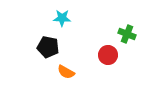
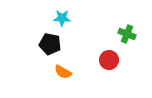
black pentagon: moved 2 px right, 3 px up
red circle: moved 1 px right, 5 px down
orange semicircle: moved 3 px left
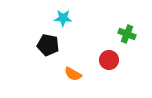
cyan star: moved 1 px right
black pentagon: moved 2 px left, 1 px down
orange semicircle: moved 10 px right, 2 px down
